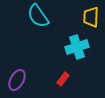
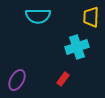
cyan semicircle: rotated 55 degrees counterclockwise
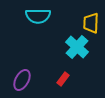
yellow trapezoid: moved 6 px down
cyan cross: rotated 30 degrees counterclockwise
purple ellipse: moved 5 px right
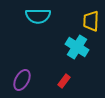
yellow trapezoid: moved 2 px up
cyan cross: rotated 10 degrees counterclockwise
red rectangle: moved 1 px right, 2 px down
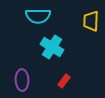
cyan cross: moved 25 px left
purple ellipse: rotated 30 degrees counterclockwise
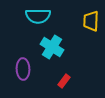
purple ellipse: moved 1 px right, 11 px up
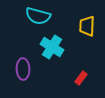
cyan semicircle: rotated 15 degrees clockwise
yellow trapezoid: moved 4 px left, 5 px down
red rectangle: moved 17 px right, 3 px up
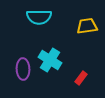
cyan semicircle: moved 1 px right, 1 px down; rotated 15 degrees counterclockwise
yellow trapezoid: rotated 80 degrees clockwise
cyan cross: moved 2 px left, 13 px down
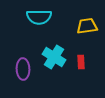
cyan cross: moved 4 px right, 3 px up
red rectangle: moved 16 px up; rotated 40 degrees counterclockwise
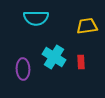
cyan semicircle: moved 3 px left, 1 px down
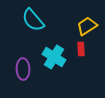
cyan semicircle: moved 3 px left, 2 px down; rotated 50 degrees clockwise
yellow trapezoid: rotated 25 degrees counterclockwise
red rectangle: moved 13 px up
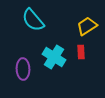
red rectangle: moved 3 px down
